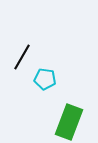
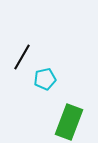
cyan pentagon: rotated 20 degrees counterclockwise
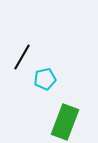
green rectangle: moved 4 px left
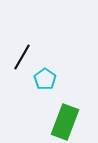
cyan pentagon: rotated 25 degrees counterclockwise
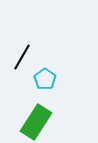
green rectangle: moved 29 px left; rotated 12 degrees clockwise
